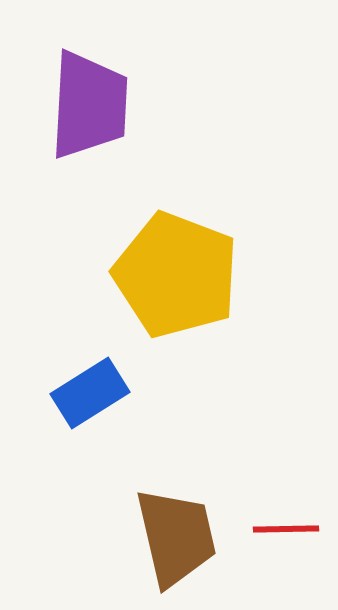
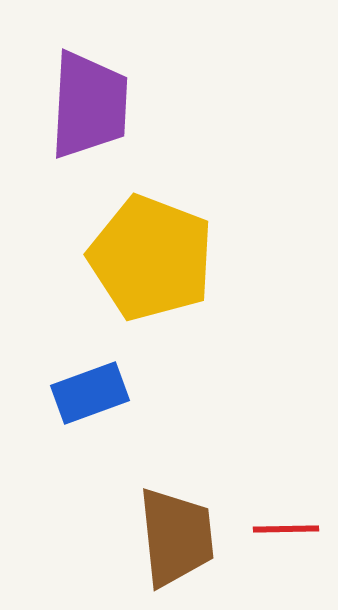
yellow pentagon: moved 25 px left, 17 px up
blue rectangle: rotated 12 degrees clockwise
brown trapezoid: rotated 7 degrees clockwise
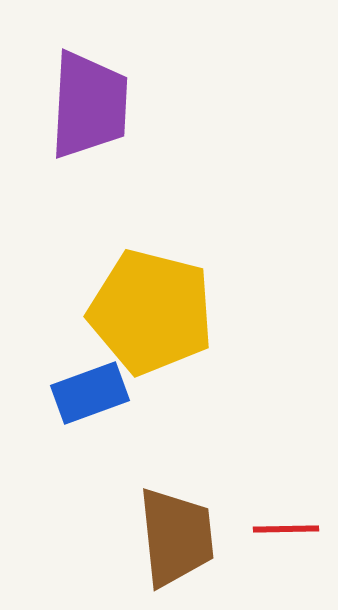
yellow pentagon: moved 54 px down; rotated 7 degrees counterclockwise
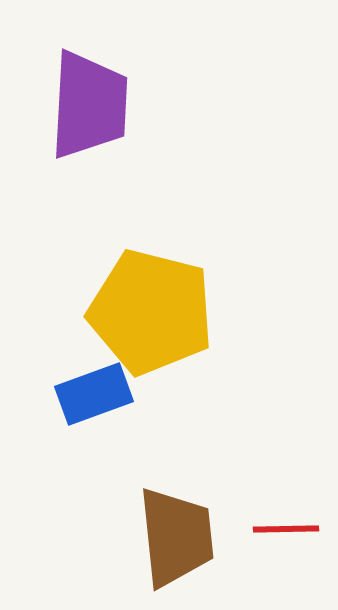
blue rectangle: moved 4 px right, 1 px down
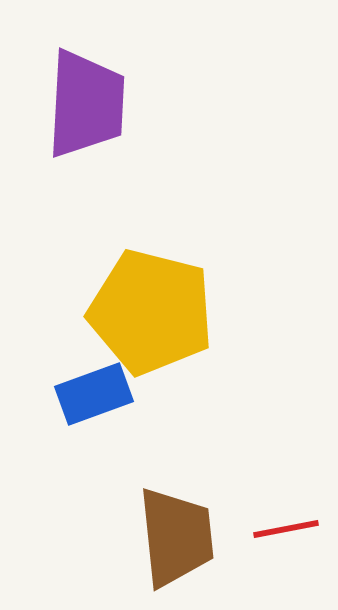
purple trapezoid: moved 3 px left, 1 px up
red line: rotated 10 degrees counterclockwise
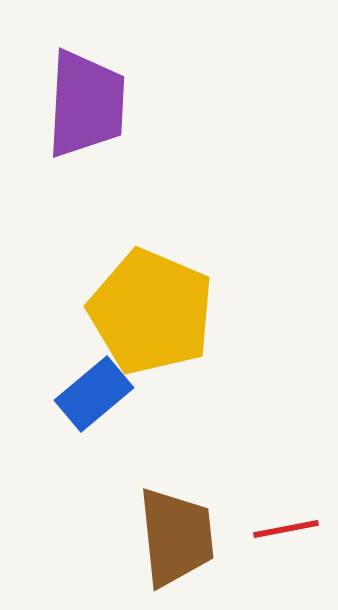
yellow pentagon: rotated 9 degrees clockwise
blue rectangle: rotated 20 degrees counterclockwise
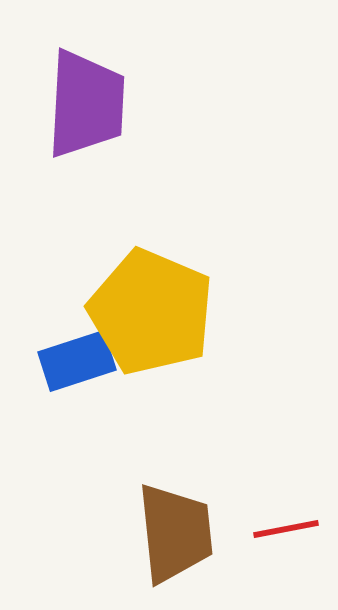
blue rectangle: moved 17 px left, 33 px up; rotated 22 degrees clockwise
brown trapezoid: moved 1 px left, 4 px up
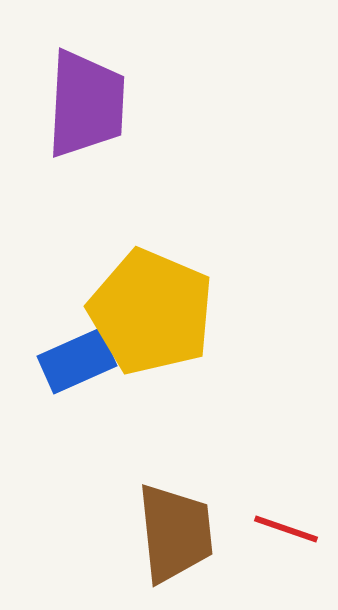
blue rectangle: rotated 6 degrees counterclockwise
red line: rotated 30 degrees clockwise
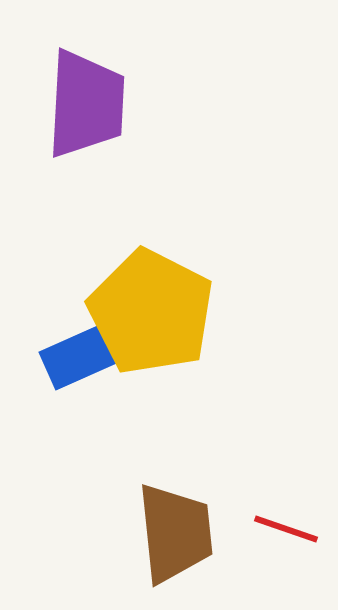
yellow pentagon: rotated 4 degrees clockwise
blue rectangle: moved 2 px right, 4 px up
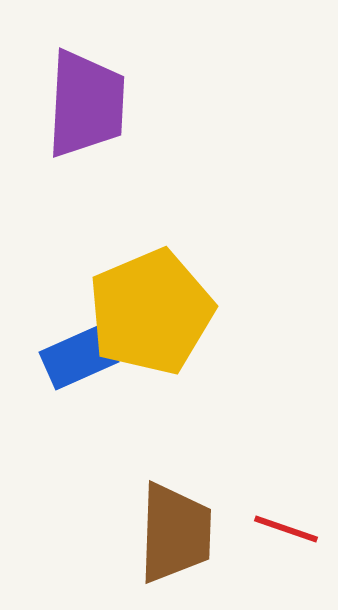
yellow pentagon: rotated 22 degrees clockwise
brown trapezoid: rotated 8 degrees clockwise
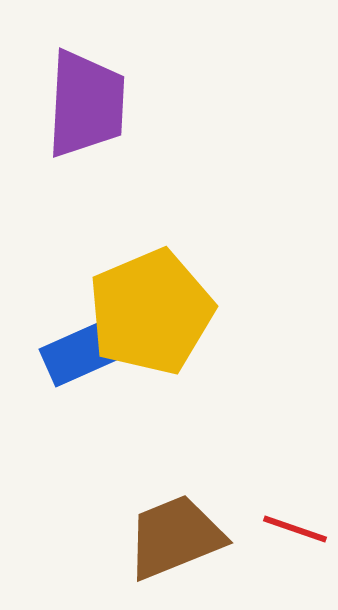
blue rectangle: moved 3 px up
red line: moved 9 px right
brown trapezoid: moved 4 px down; rotated 114 degrees counterclockwise
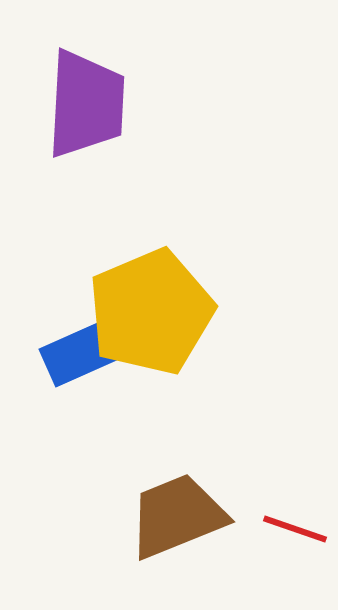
brown trapezoid: moved 2 px right, 21 px up
